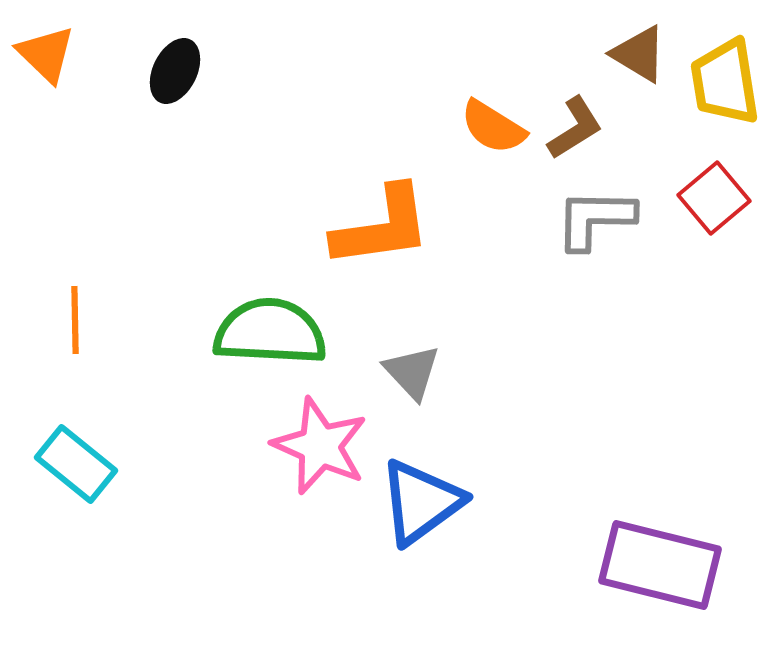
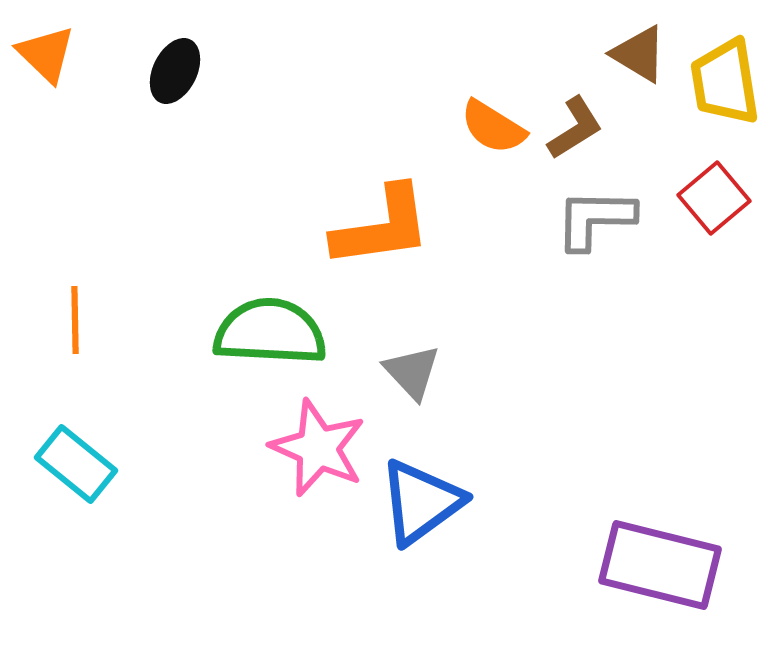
pink star: moved 2 px left, 2 px down
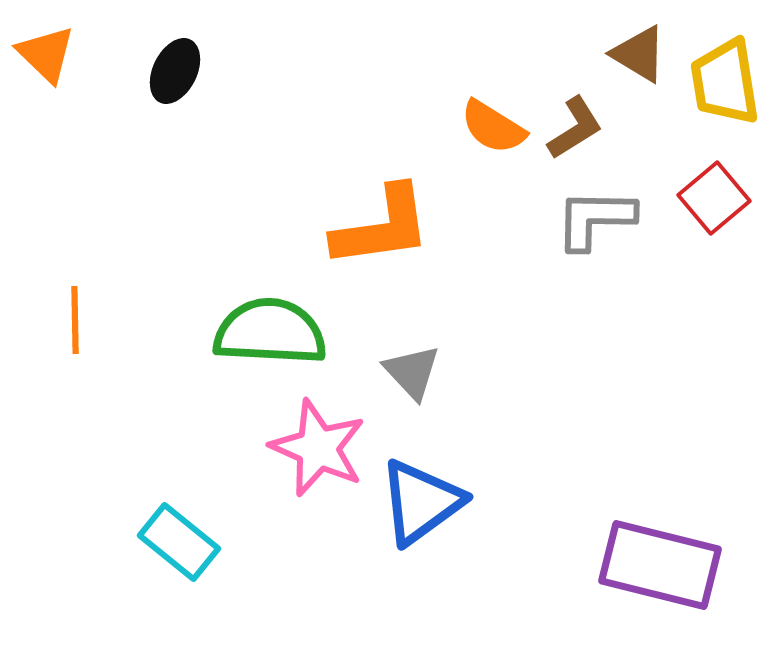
cyan rectangle: moved 103 px right, 78 px down
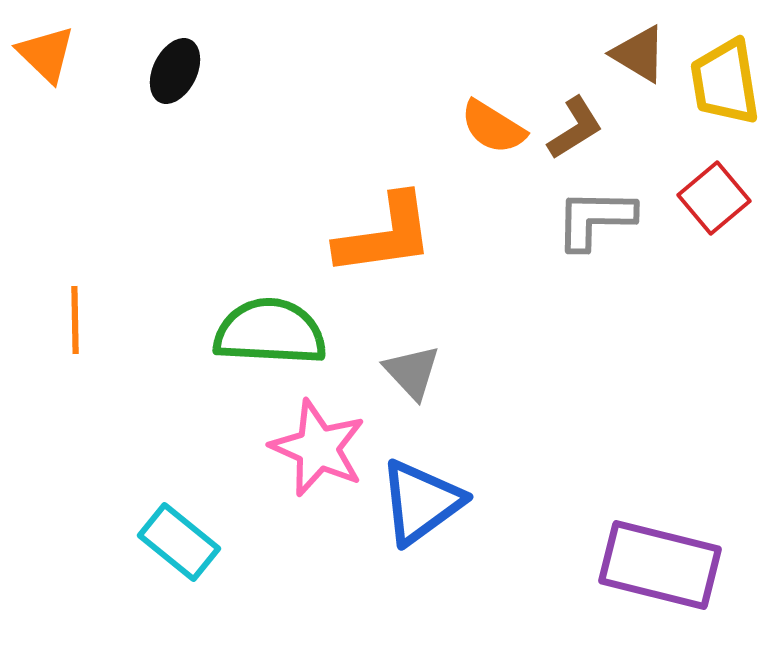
orange L-shape: moved 3 px right, 8 px down
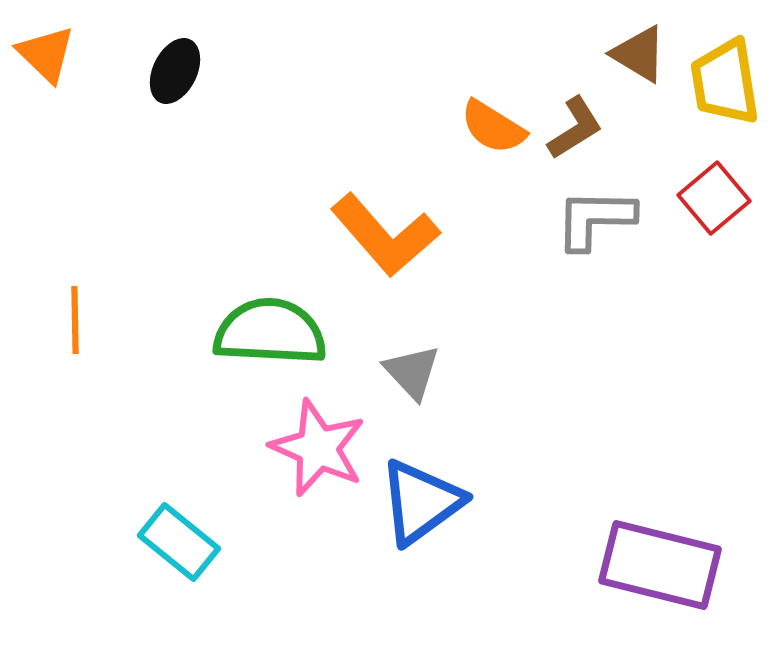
orange L-shape: rotated 57 degrees clockwise
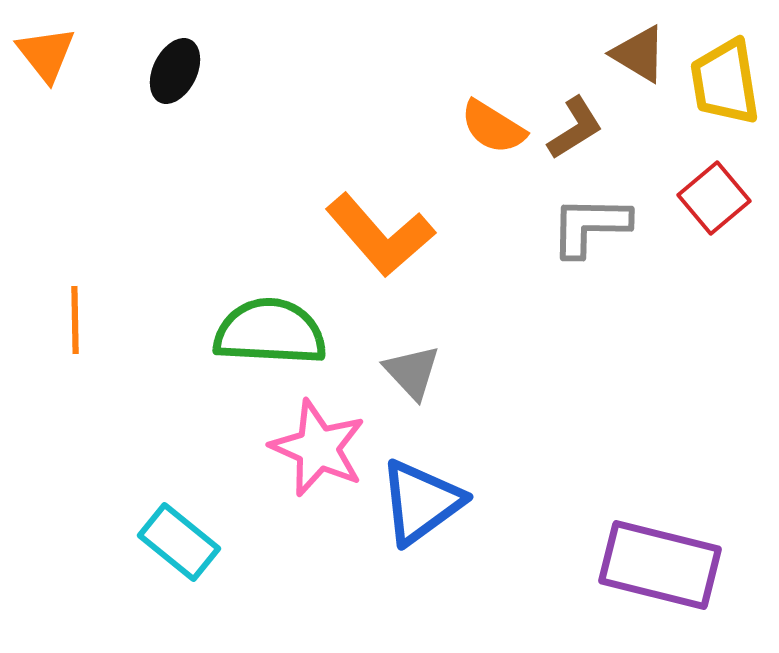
orange triangle: rotated 8 degrees clockwise
gray L-shape: moved 5 px left, 7 px down
orange L-shape: moved 5 px left
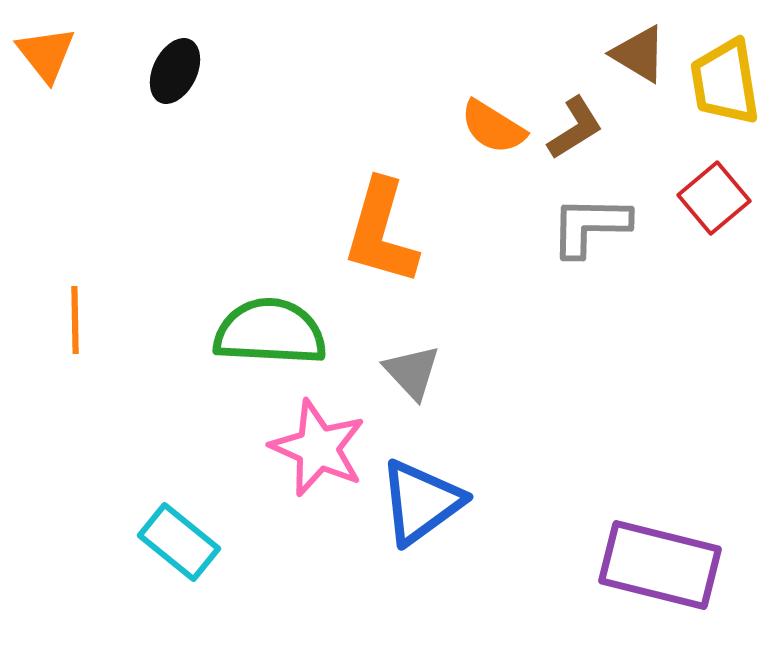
orange L-shape: moved 1 px right, 3 px up; rotated 57 degrees clockwise
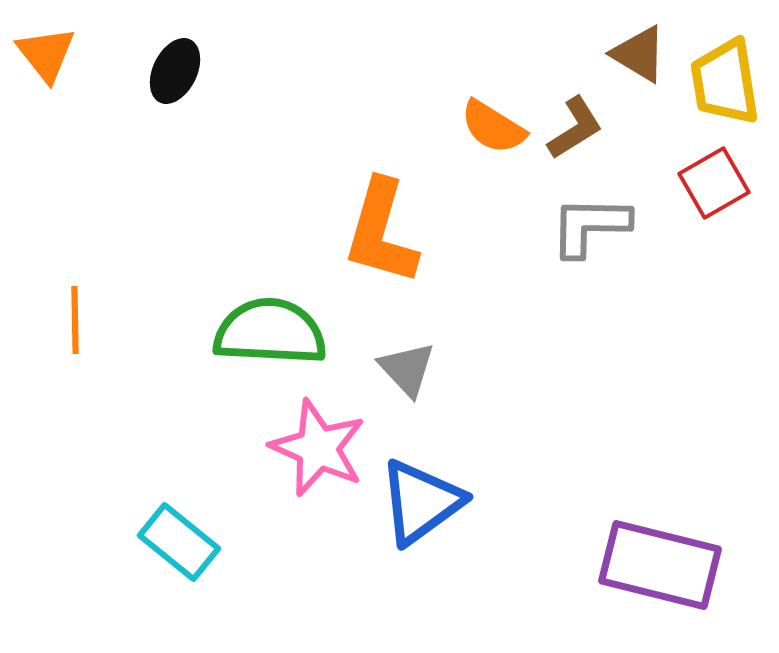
red square: moved 15 px up; rotated 10 degrees clockwise
gray triangle: moved 5 px left, 3 px up
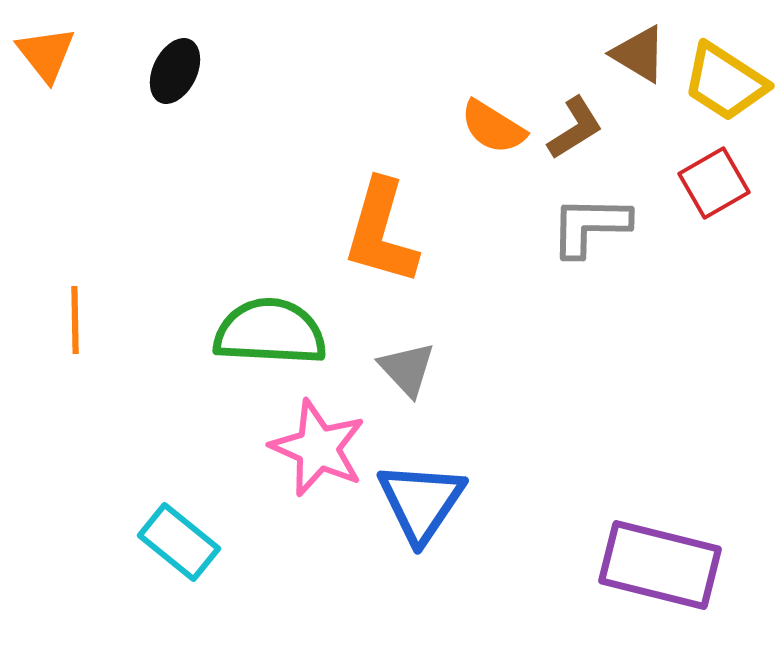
yellow trapezoid: rotated 48 degrees counterclockwise
blue triangle: rotated 20 degrees counterclockwise
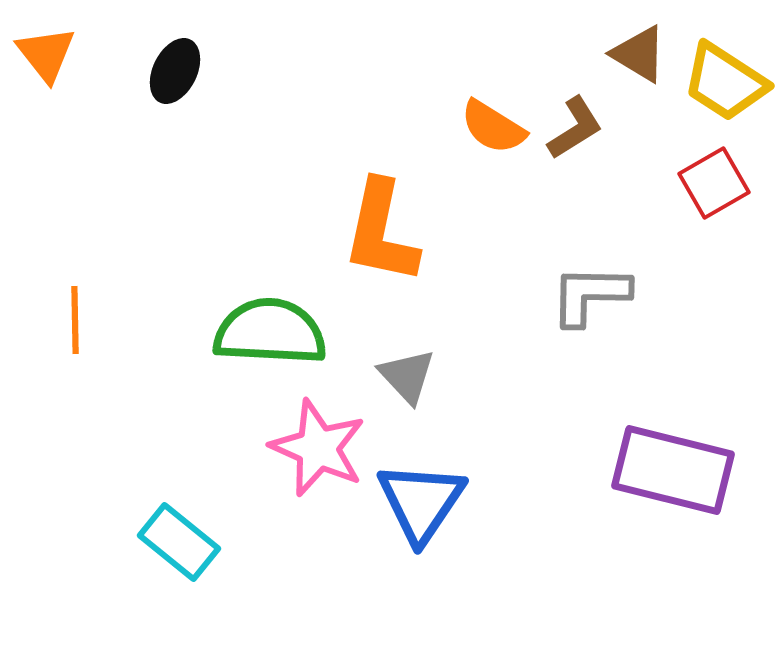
gray L-shape: moved 69 px down
orange L-shape: rotated 4 degrees counterclockwise
gray triangle: moved 7 px down
purple rectangle: moved 13 px right, 95 px up
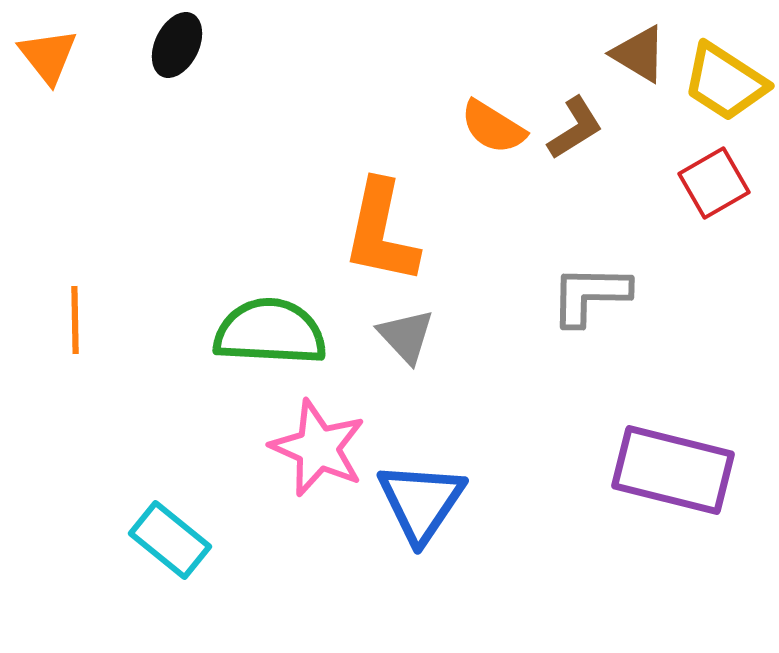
orange triangle: moved 2 px right, 2 px down
black ellipse: moved 2 px right, 26 px up
gray triangle: moved 1 px left, 40 px up
cyan rectangle: moved 9 px left, 2 px up
